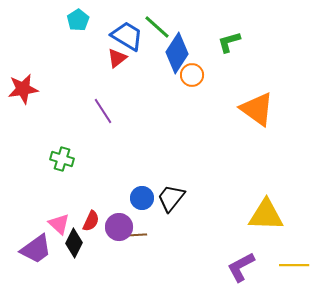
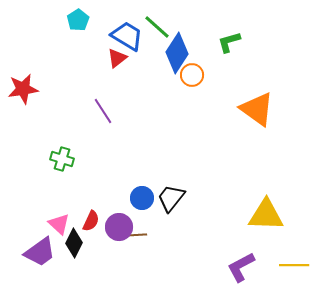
purple trapezoid: moved 4 px right, 3 px down
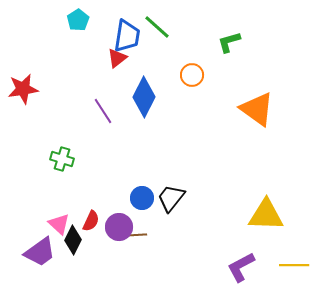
blue trapezoid: rotated 68 degrees clockwise
blue diamond: moved 33 px left, 44 px down; rotated 6 degrees counterclockwise
black diamond: moved 1 px left, 3 px up
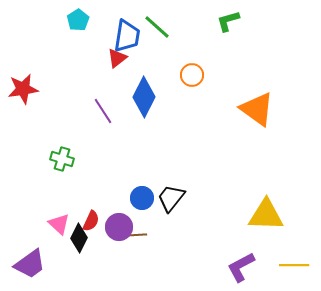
green L-shape: moved 1 px left, 21 px up
black diamond: moved 6 px right, 2 px up
purple trapezoid: moved 10 px left, 12 px down
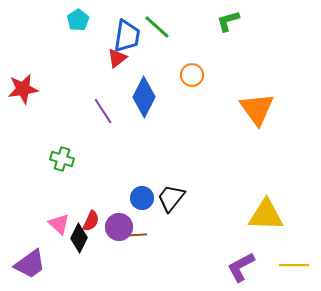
orange triangle: rotated 18 degrees clockwise
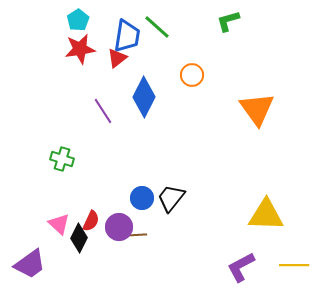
red star: moved 57 px right, 40 px up
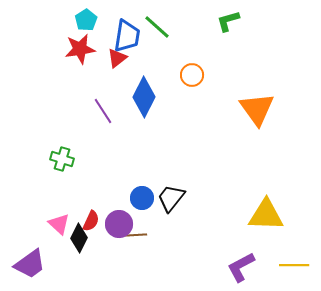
cyan pentagon: moved 8 px right
purple circle: moved 3 px up
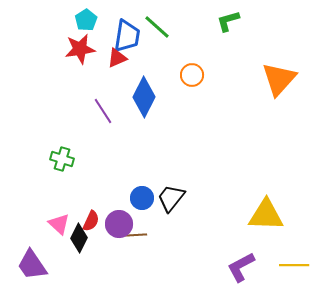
red triangle: rotated 15 degrees clockwise
orange triangle: moved 22 px right, 30 px up; rotated 18 degrees clockwise
purple trapezoid: moved 2 px right, 1 px down; rotated 92 degrees clockwise
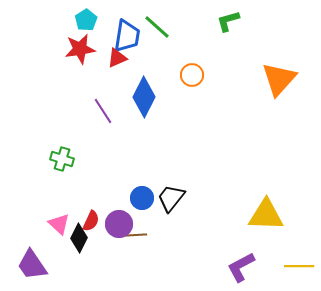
yellow line: moved 5 px right, 1 px down
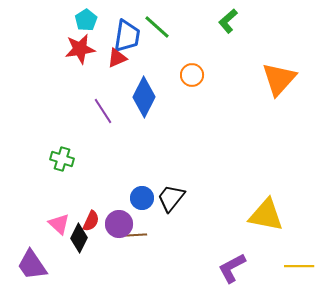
green L-shape: rotated 25 degrees counterclockwise
yellow triangle: rotated 9 degrees clockwise
purple L-shape: moved 9 px left, 1 px down
